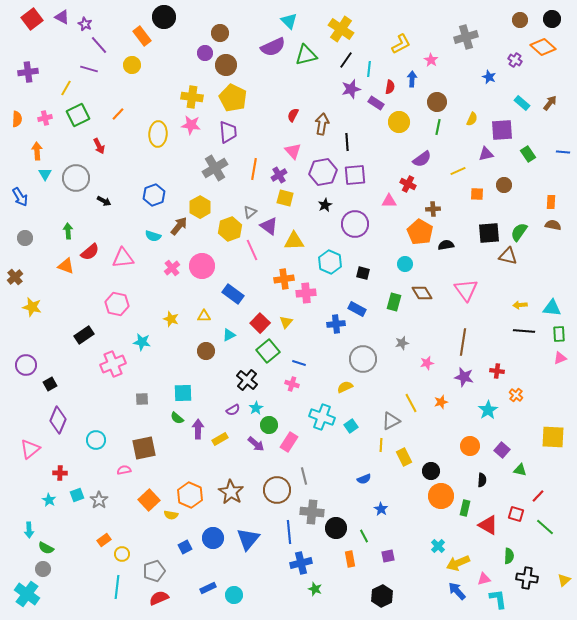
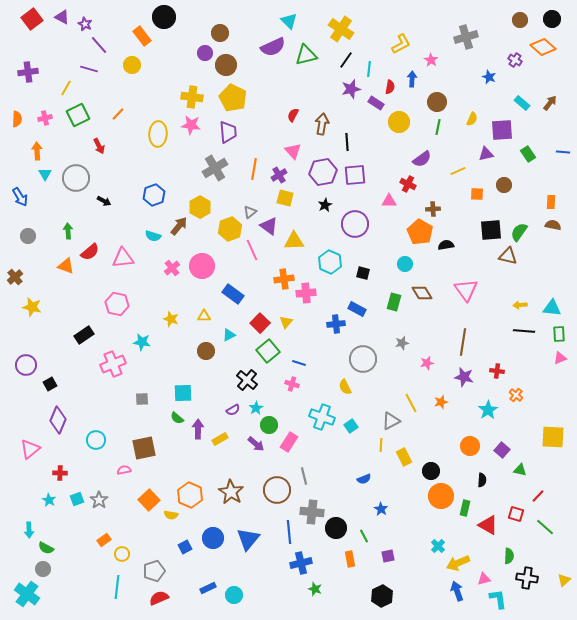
black square at (489, 233): moved 2 px right, 3 px up
gray circle at (25, 238): moved 3 px right, 2 px up
yellow semicircle at (345, 387): rotated 91 degrees counterclockwise
cyan square at (77, 495): moved 4 px down
blue arrow at (457, 591): rotated 24 degrees clockwise
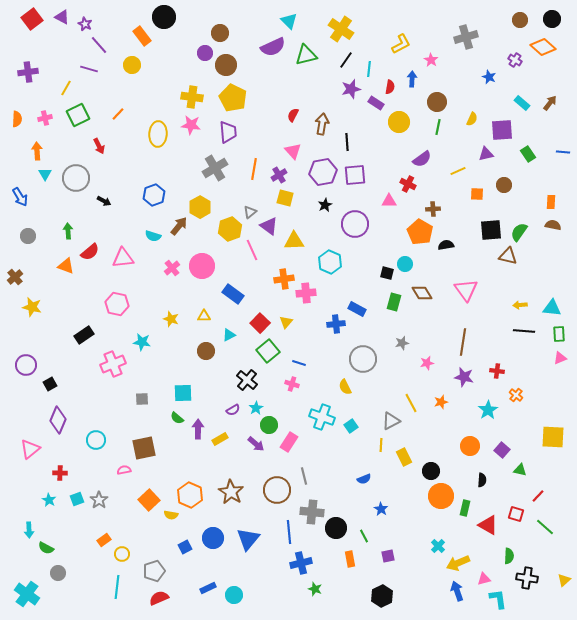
black square at (363, 273): moved 24 px right
gray circle at (43, 569): moved 15 px right, 4 px down
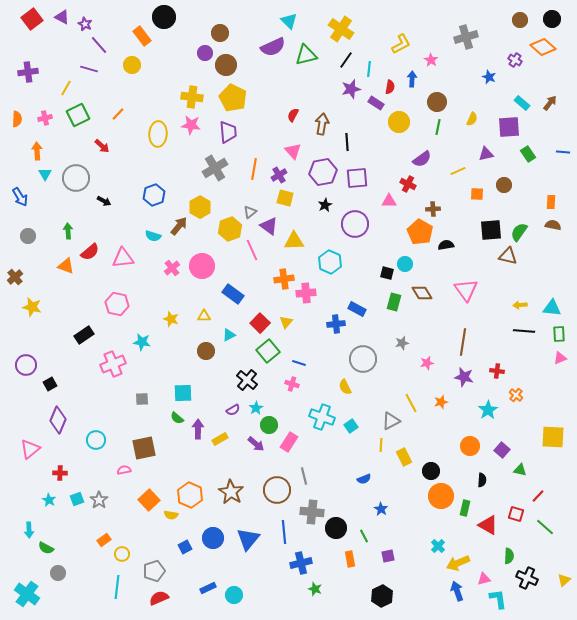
purple square at (502, 130): moved 7 px right, 3 px up
red arrow at (99, 146): moved 3 px right; rotated 21 degrees counterclockwise
purple square at (355, 175): moved 2 px right, 3 px down
blue line at (289, 532): moved 5 px left
black cross at (527, 578): rotated 15 degrees clockwise
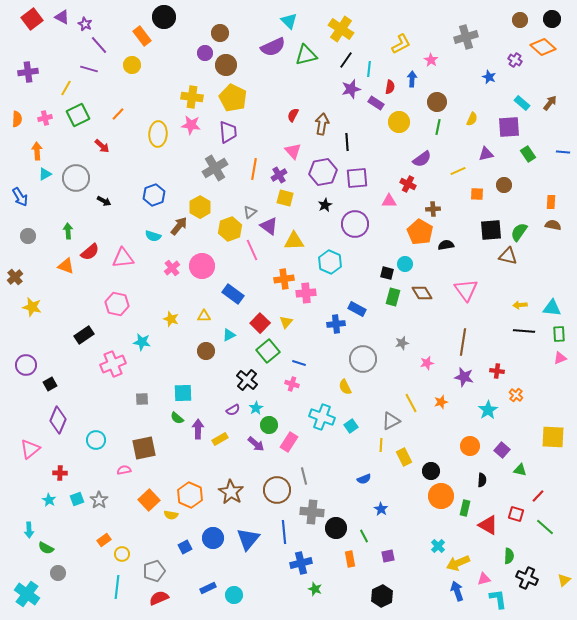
cyan triangle at (45, 174): rotated 32 degrees clockwise
green rectangle at (394, 302): moved 1 px left, 5 px up
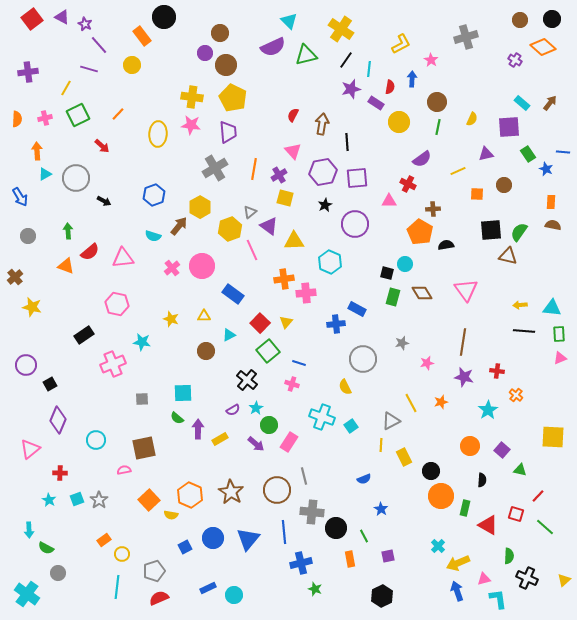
blue star at (489, 77): moved 57 px right, 92 px down
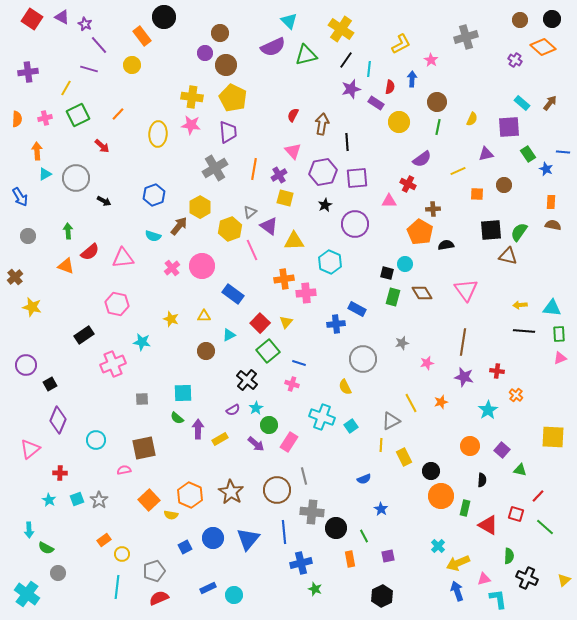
red square at (32, 19): rotated 20 degrees counterclockwise
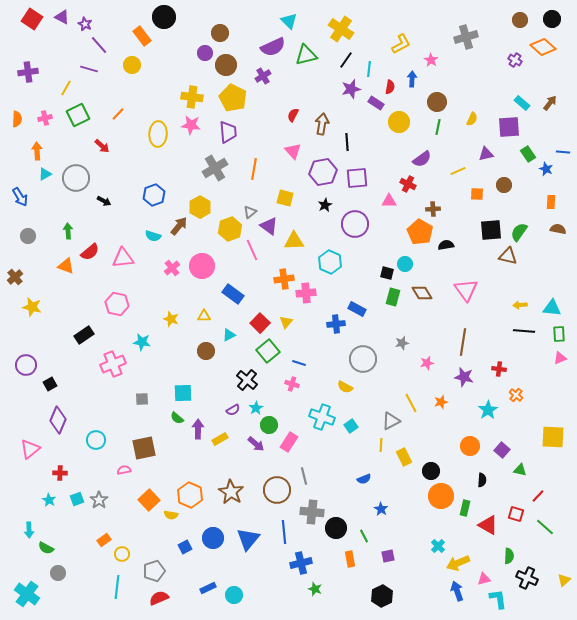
purple cross at (279, 175): moved 16 px left, 99 px up
brown semicircle at (553, 225): moved 5 px right, 4 px down
red cross at (497, 371): moved 2 px right, 2 px up
yellow semicircle at (345, 387): rotated 35 degrees counterclockwise
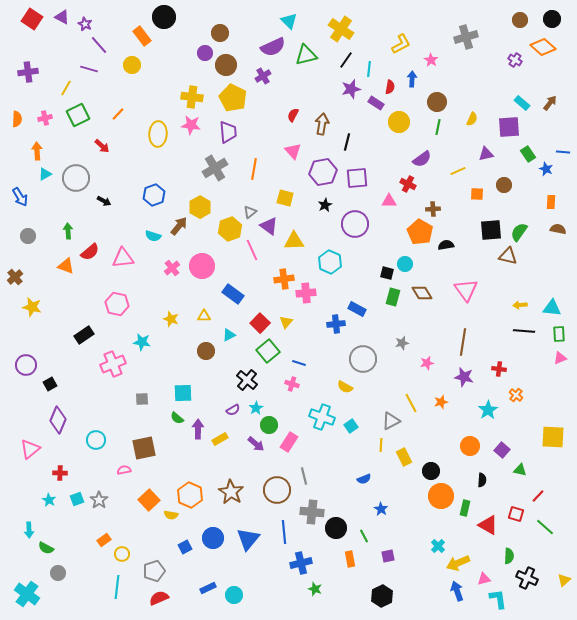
black line at (347, 142): rotated 18 degrees clockwise
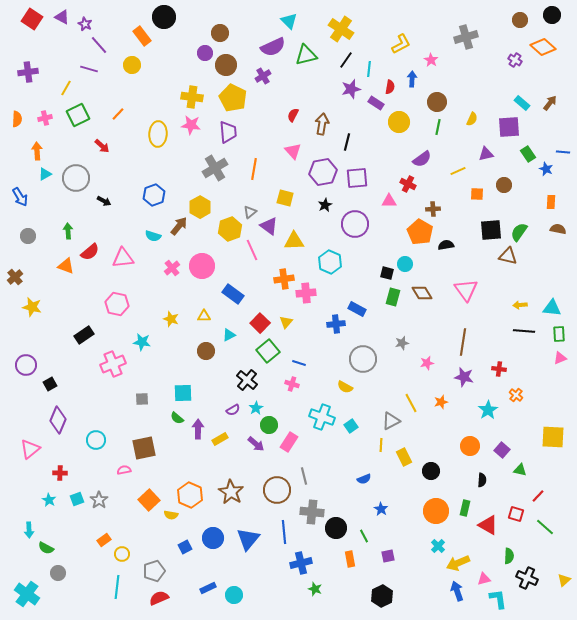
black circle at (552, 19): moved 4 px up
orange circle at (441, 496): moved 5 px left, 15 px down
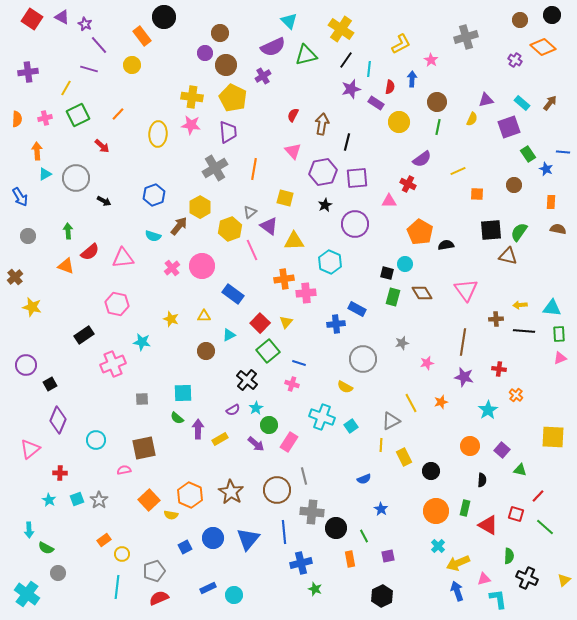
purple square at (509, 127): rotated 15 degrees counterclockwise
purple triangle at (486, 154): moved 54 px up
brown circle at (504, 185): moved 10 px right
brown cross at (433, 209): moved 63 px right, 110 px down
